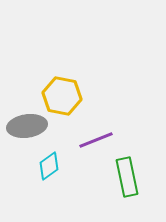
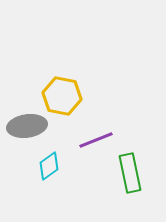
green rectangle: moved 3 px right, 4 px up
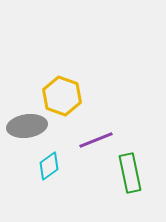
yellow hexagon: rotated 9 degrees clockwise
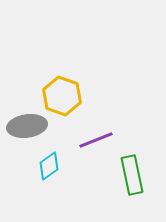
green rectangle: moved 2 px right, 2 px down
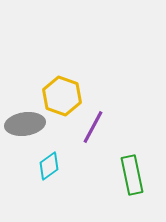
gray ellipse: moved 2 px left, 2 px up
purple line: moved 3 px left, 13 px up; rotated 40 degrees counterclockwise
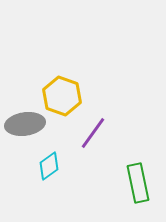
purple line: moved 6 px down; rotated 8 degrees clockwise
green rectangle: moved 6 px right, 8 px down
